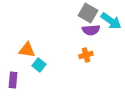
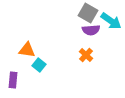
orange cross: rotated 32 degrees counterclockwise
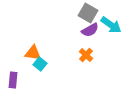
cyan arrow: moved 4 px down
purple semicircle: moved 1 px left; rotated 24 degrees counterclockwise
orange triangle: moved 6 px right, 3 px down
cyan square: moved 1 px right, 1 px up
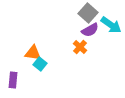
gray square: rotated 12 degrees clockwise
orange cross: moved 6 px left, 8 px up
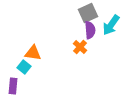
gray square: rotated 24 degrees clockwise
cyan arrow: rotated 90 degrees clockwise
purple semicircle: rotated 66 degrees counterclockwise
cyan square: moved 16 px left, 3 px down
purple rectangle: moved 6 px down
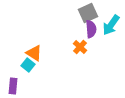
purple semicircle: moved 1 px right, 1 px up
orange triangle: moved 1 px right; rotated 24 degrees clockwise
cyan square: moved 4 px right, 2 px up
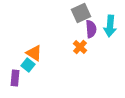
gray square: moved 7 px left
cyan arrow: moved 1 px left, 1 px down; rotated 30 degrees counterclockwise
purple rectangle: moved 2 px right, 8 px up
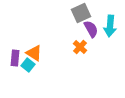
purple semicircle: rotated 24 degrees counterclockwise
purple rectangle: moved 20 px up
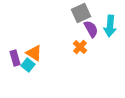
purple rectangle: rotated 21 degrees counterclockwise
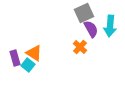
gray square: moved 3 px right
